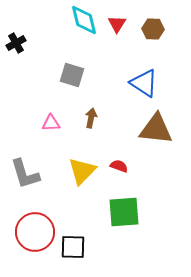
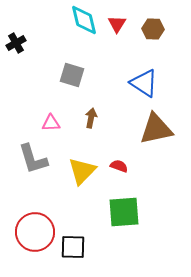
brown triangle: rotated 18 degrees counterclockwise
gray L-shape: moved 8 px right, 15 px up
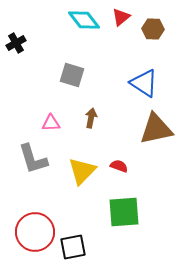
cyan diamond: rotated 24 degrees counterclockwise
red triangle: moved 4 px right, 7 px up; rotated 18 degrees clockwise
black square: rotated 12 degrees counterclockwise
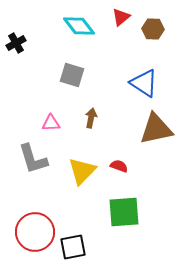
cyan diamond: moved 5 px left, 6 px down
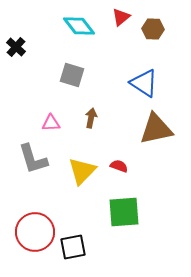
black cross: moved 4 px down; rotated 18 degrees counterclockwise
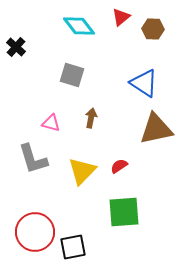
pink triangle: rotated 18 degrees clockwise
red semicircle: rotated 54 degrees counterclockwise
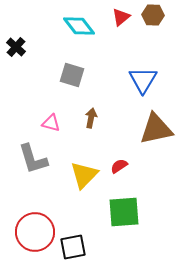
brown hexagon: moved 14 px up
blue triangle: moved 1 px left, 3 px up; rotated 28 degrees clockwise
yellow triangle: moved 2 px right, 4 px down
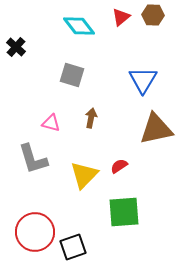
black square: rotated 8 degrees counterclockwise
